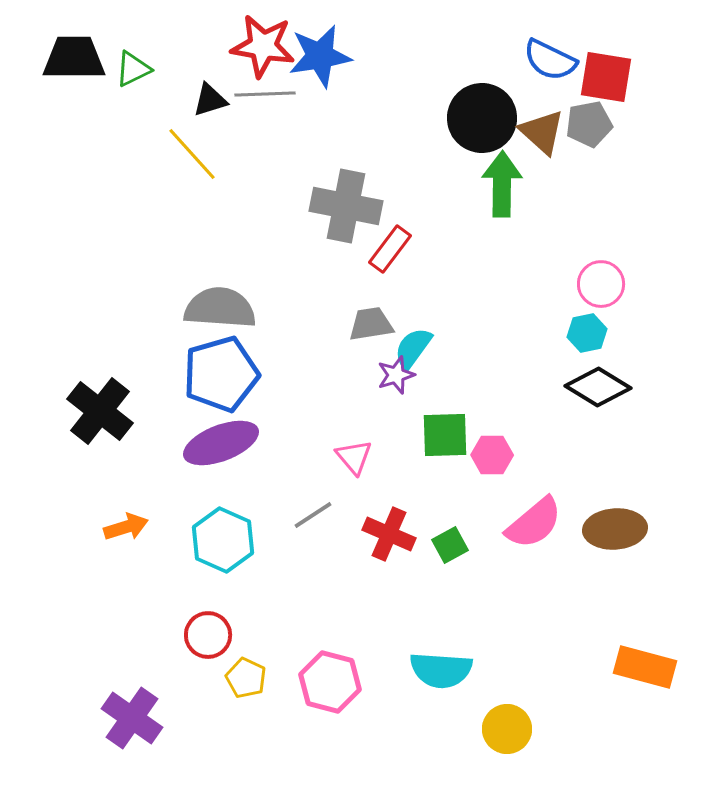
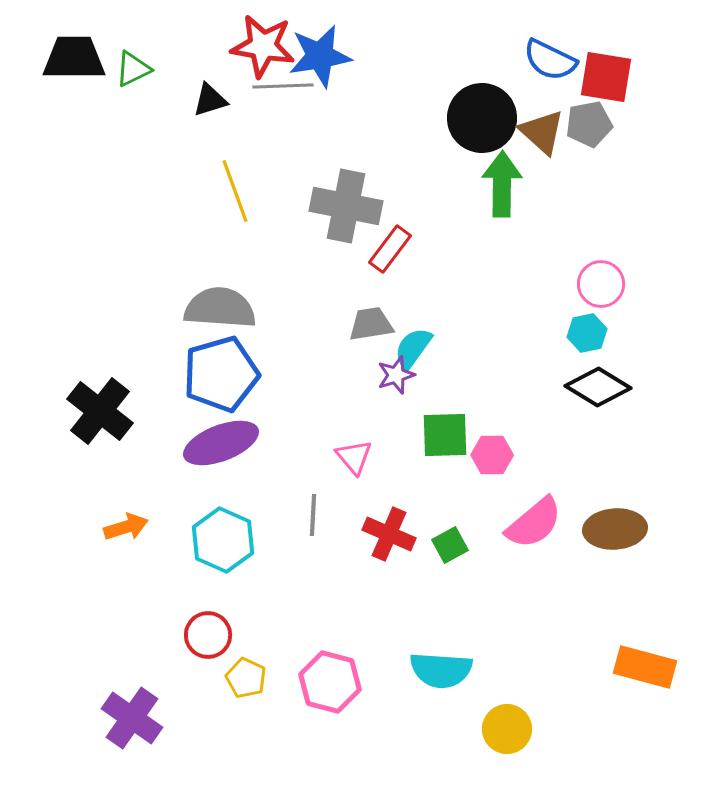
gray line at (265, 94): moved 18 px right, 8 px up
yellow line at (192, 154): moved 43 px right, 37 px down; rotated 22 degrees clockwise
gray line at (313, 515): rotated 54 degrees counterclockwise
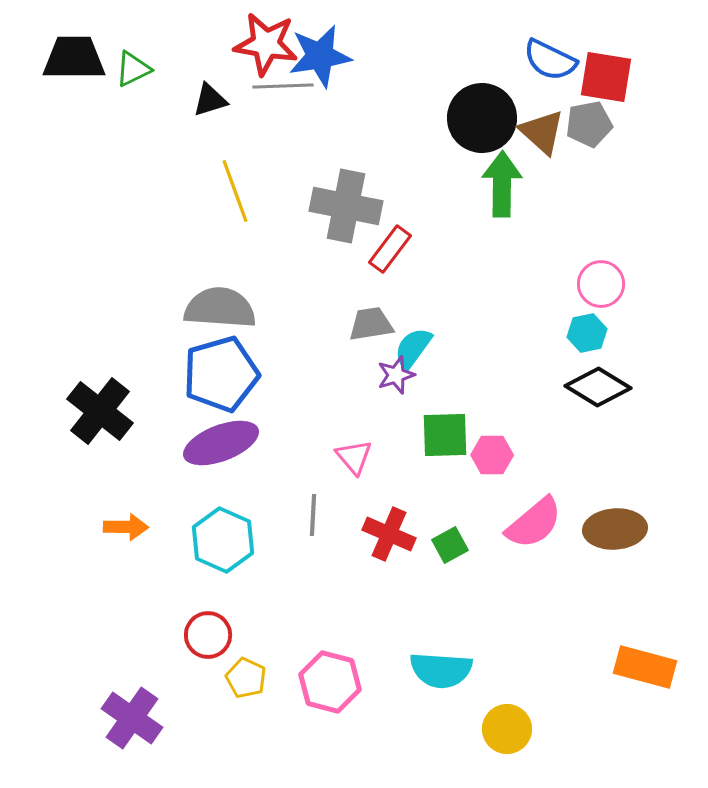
red star at (263, 46): moved 3 px right, 2 px up
orange arrow at (126, 527): rotated 18 degrees clockwise
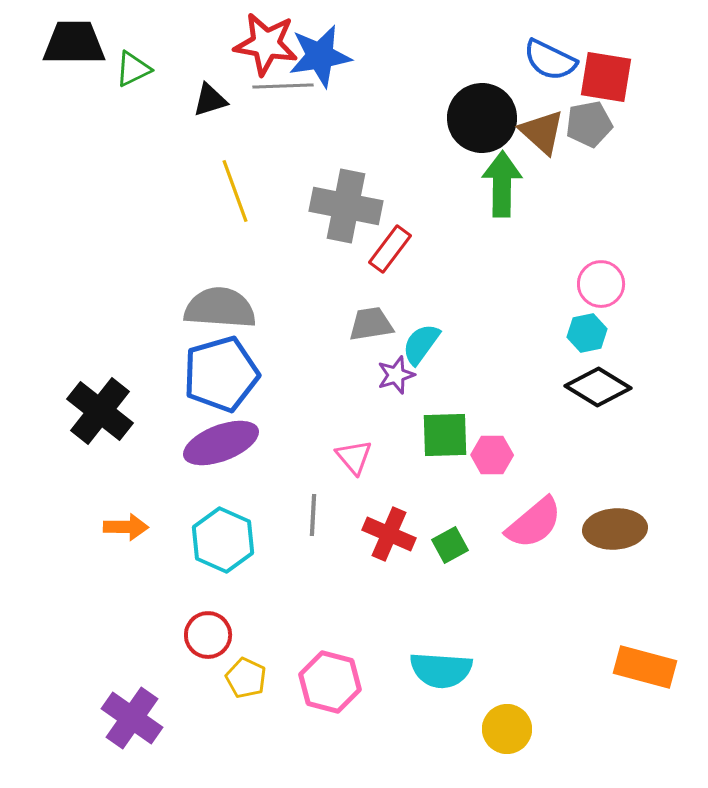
black trapezoid at (74, 58): moved 15 px up
cyan semicircle at (413, 348): moved 8 px right, 4 px up
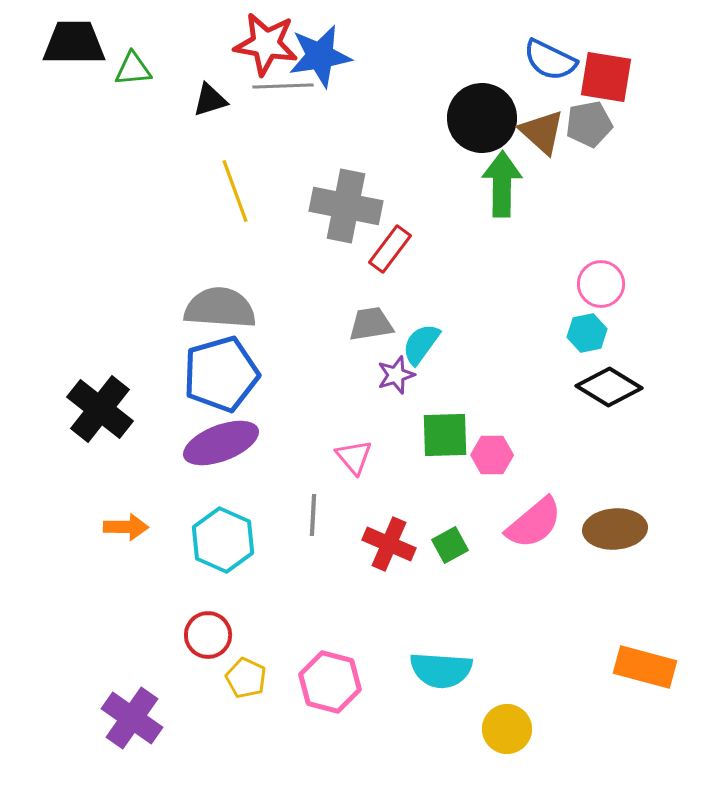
green triangle at (133, 69): rotated 21 degrees clockwise
black diamond at (598, 387): moved 11 px right
black cross at (100, 411): moved 2 px up
red cross at (389, 534): moved 10 px down
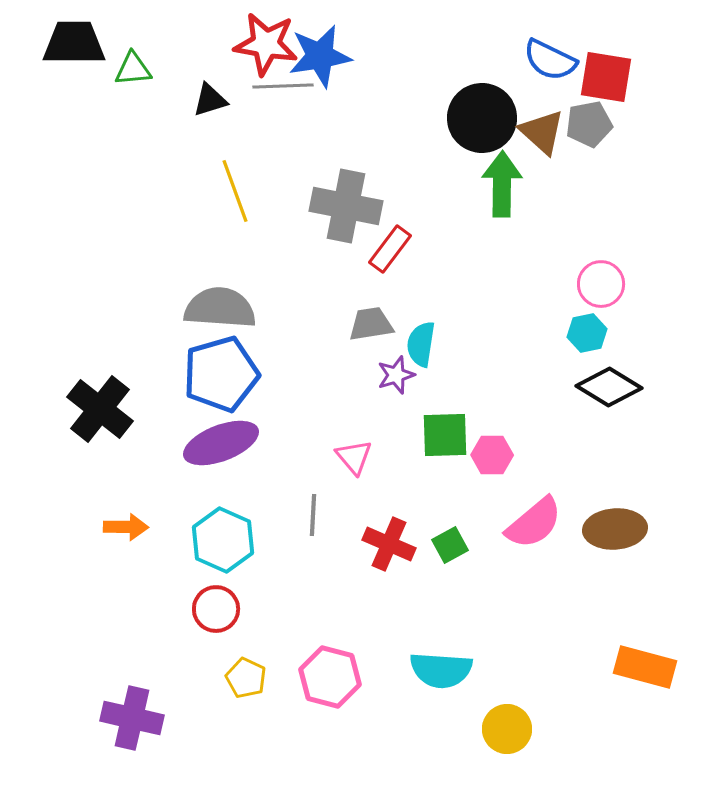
cyan semicircle at (421, 344): rotated 27 degrees counterclockwise
red circle at (208, 635): moved 8 px right, 26 px up
pink hexagon at (330, 682): moved 5 px up
purple cross at (132, 718): rotated 22 degrees counterclockwise
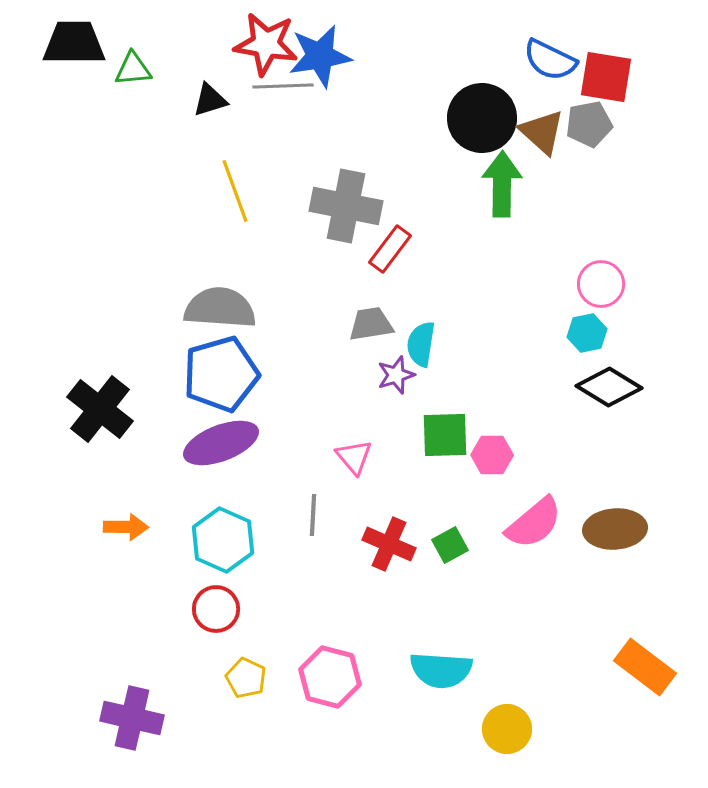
orange rectangle at (645, 667): rotated 22 degrees clockwise
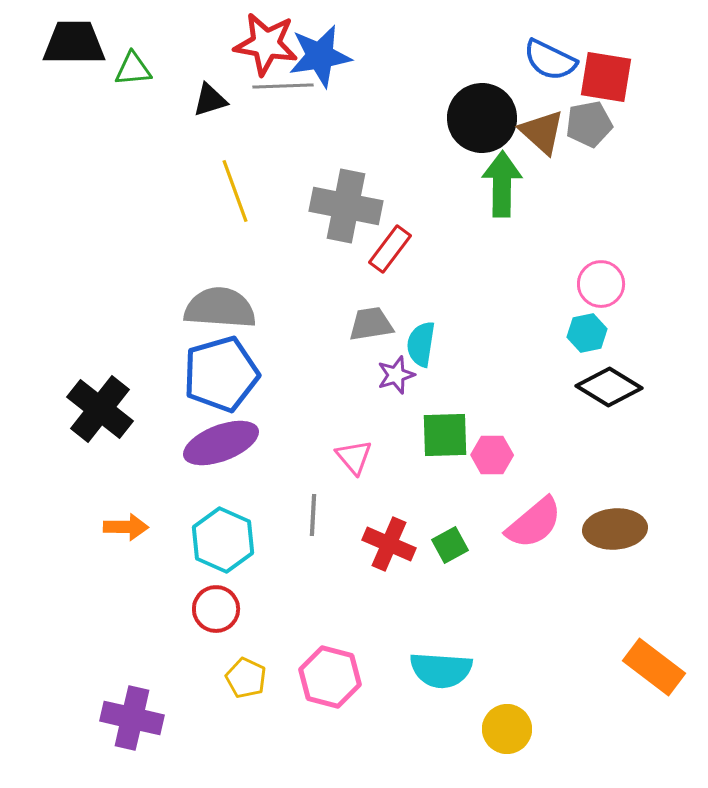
orange rectangle at (645, 667): moved 9 px right
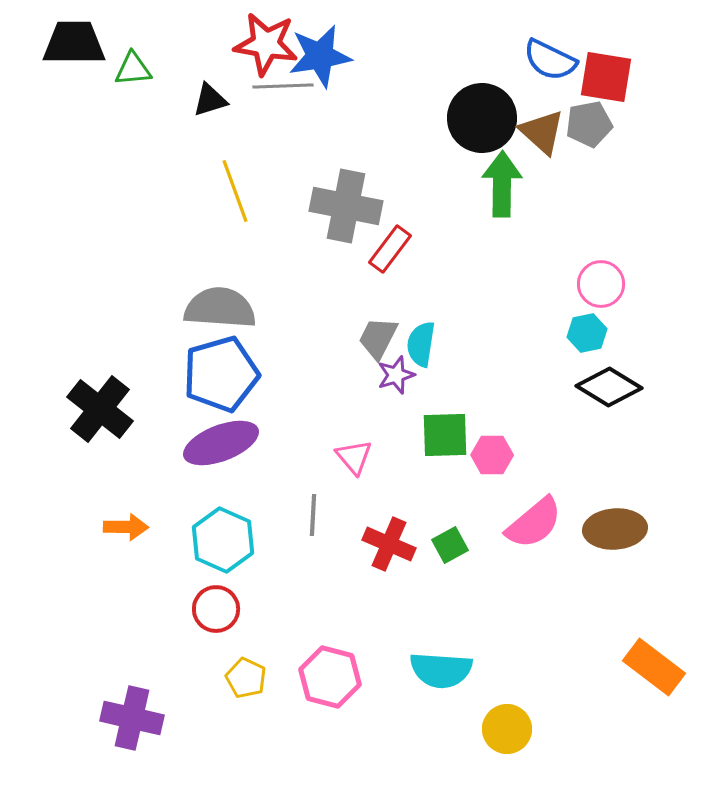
gray trapezoid at (371, 324): moved 7 px right, 14 px down; rotated 54 degrees counterclockwise
